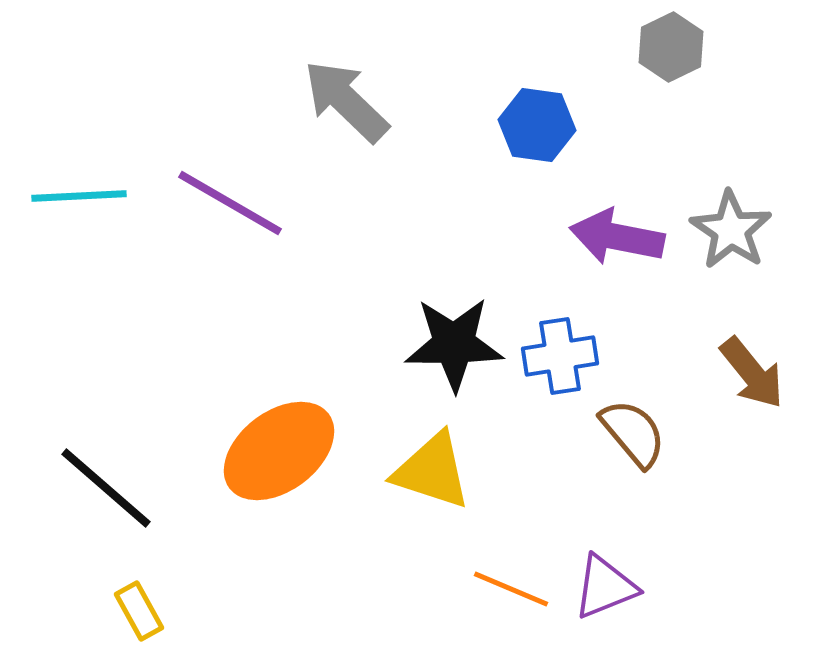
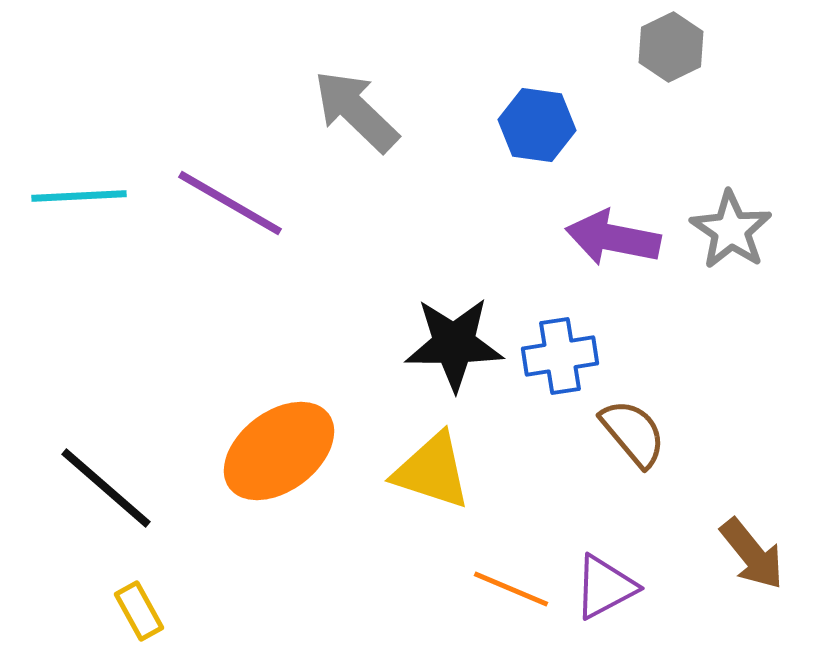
gray arrow: moved 10 px right, 10 px down
purple arrow: moved 4 px left, 1 px down
brown arrow: moved 181 px down
purple triangle: rotated 6 degrees counterclockwise
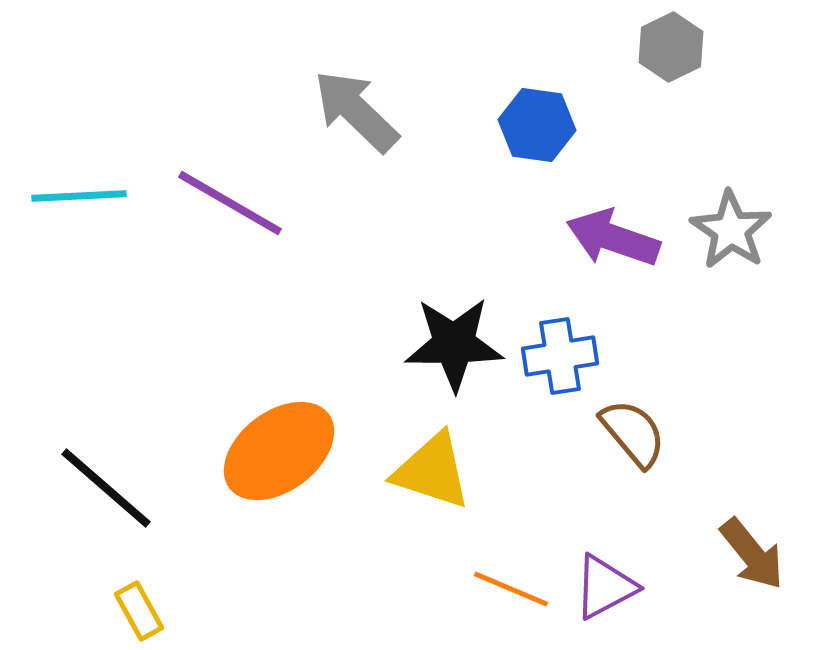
purple arrow: rotated 8 degrees clockwise
